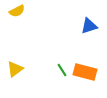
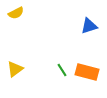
yellow semicircle: moved 1 px left, 2 px down
orange rectangle: moved 2 px right
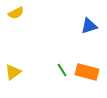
yellow triangle: moved 2 px left, 3 px down
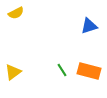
orange rectangle: moved 2 px right, 1 px up
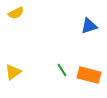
orange rectangle: moved 4 px down
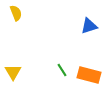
yellow semicircle: rotated 84 degrees counterclockwise
yellow triangle: rotated 24 degrees counterclockwise
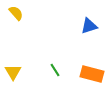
yellow semicircle: rotated 21 degrees counterclockwise
green line: moved 7 px left
orange rectangle: moved 3 px right, 1 px up
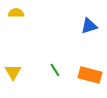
yellow semicircle: rotated 49 degrees counterclockwise
orange rectangle: moved 2 px left, 1 px down
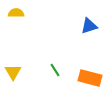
orange rectangle: moved 3 px down
